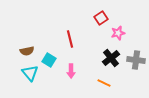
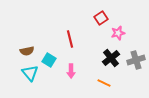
gray cross: rotated 24 degrees counterclockwise
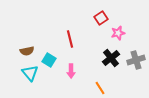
orange line: moved 4 px left, 5 px down; rotated 32 degrees clockwise
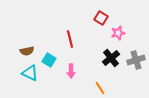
red square: rotated 24 degrees counterclockwise
cyan triangle: rotated 24 degrees counterclockwise
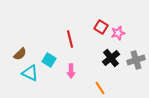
red square: moved 9 px down
brown semicircle: moved 7 px left, 3 px down; rotated 32 degrees counterclockwise
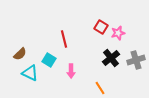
red line: moved 6 px left
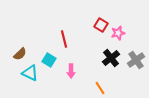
red square: moved 2 px up
gray cross: rotated 18 degrees counterclockwise
